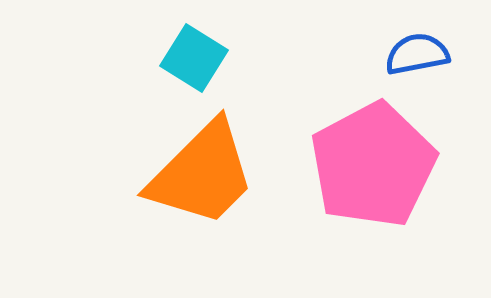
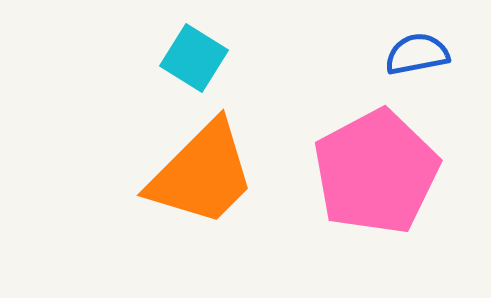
pink pentagon: moved 3 px right, 7 px down
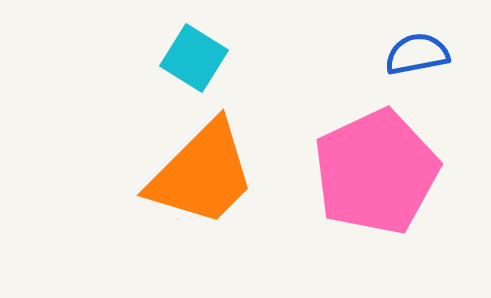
pink pentagon: rotated 3 degrees clockwise
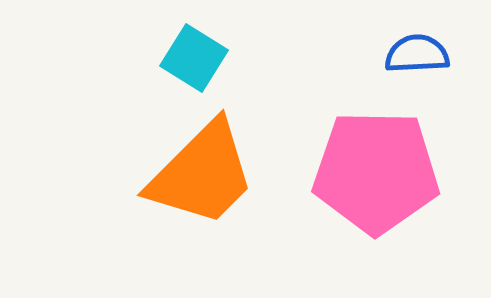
blue semicircle: rotated 8 degrees clockwise
pink pentagon: rotated 26 degrees clockwise
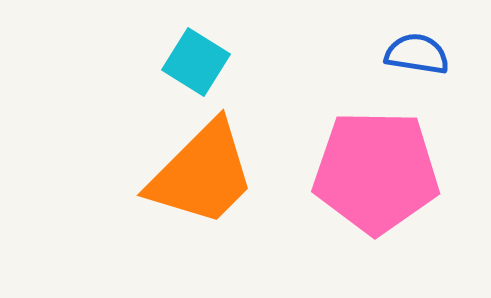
blue semicircle: rotated 12 degrees clockwise
cyan square: moved 2 px right, 4 px down
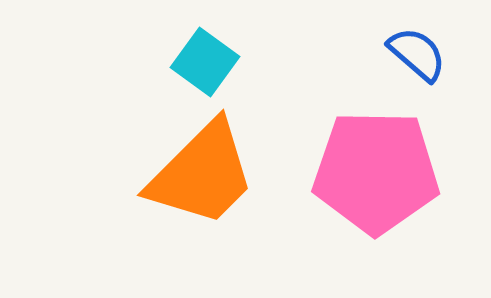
blue semicircle: rotated 32 degrees clockwise
cyan square: moved 9 px right; rotated 4 degrees clockwise
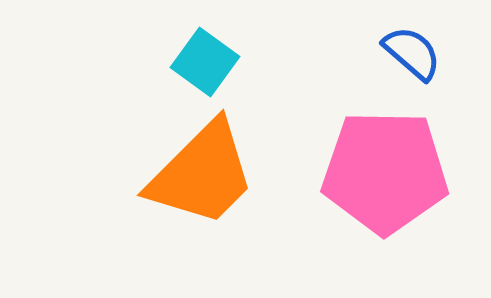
blue semicircle: moved 5 px left, 1 px up
pink pentagon: moved 9 px right
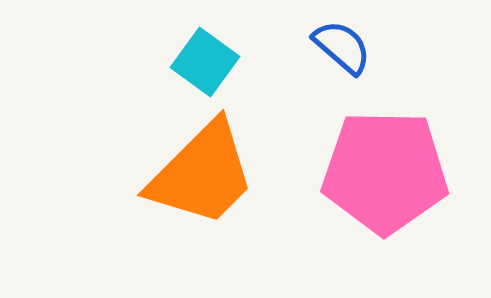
blue semicircle: moved 70 px left, 6 px up
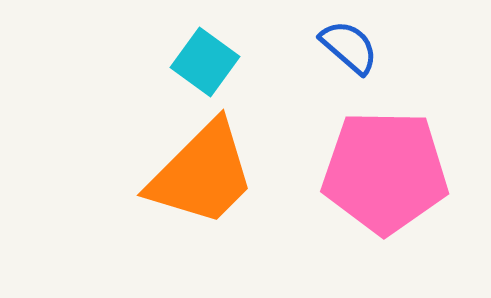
blue semicircle: moved 7 px right
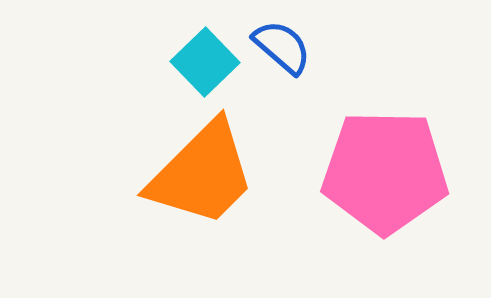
blue semicircle: moved 67 px left
cyan square: rotated 10 degrees clockwise
